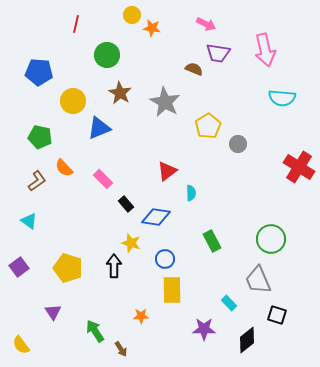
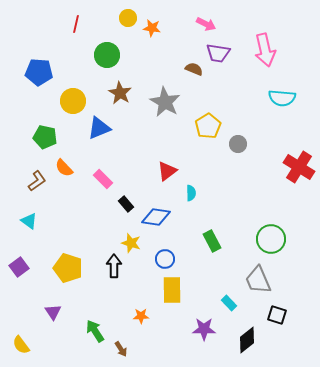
yellow circle at (132, 15): moved 4 px left, 3 px down
green pentagon at (40, 137): moved 5 px right
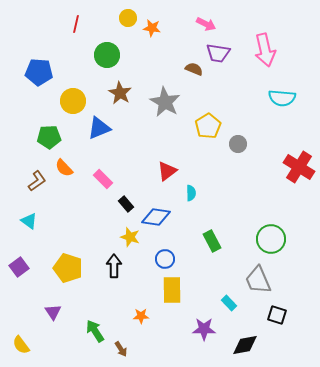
green pentagon at (45, 137): moved 4 px right; rotated 15 degrees counterclockwise
yellow star at (131, 243): moved 1 px left, 6 px up
black diamond at (247, 340): moved 2 px left, 5 px down; rotated 28 degrees clockwise
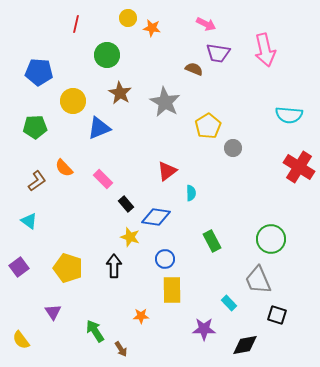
cyan semicircle at (282, 98): moved 7 px right, 17 px down
green pentagon at (49, 137): moved 14 px left, 10 px up
gray circle at (238, 144): moved 5 px left, 4 px down
yellow semicircle at (21, 345): moved 5 px up
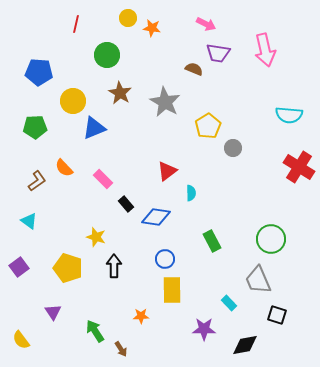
blue triangle at (99, 128): moved 5 px left
yellow star at (130, 237): moved 34 px left
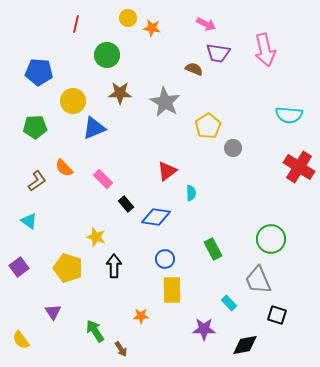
brown star at (120, 93): rotated 30 degrees counterclockwise
green rectangle at (212, 241): moved 1 px right, 8 px down
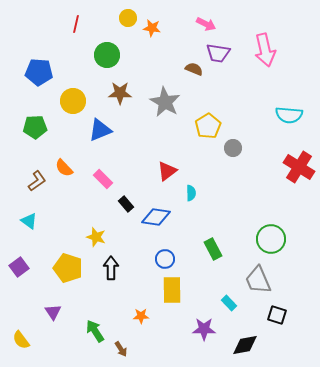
blue triangle at (94, 128): moved 6 px right, 2 px down
black arrow at (114, 266): moved 3 px left, 2 px down
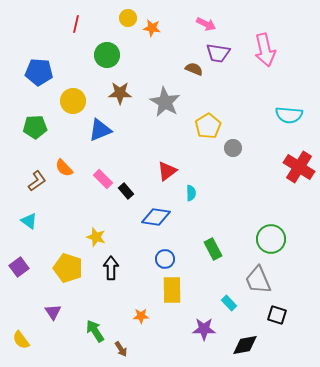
black rectangle at (126, 204): moved 13 px up
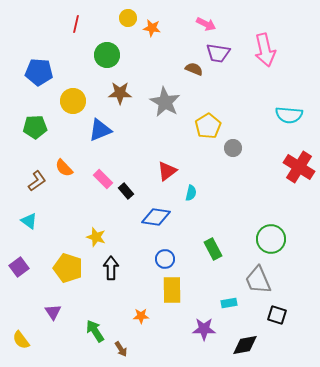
cyan semicircle at (191, 193): rotated 14 degrees clockwise
cyan rectangle at (229, 303): rotated 56 degrees counterclockwise
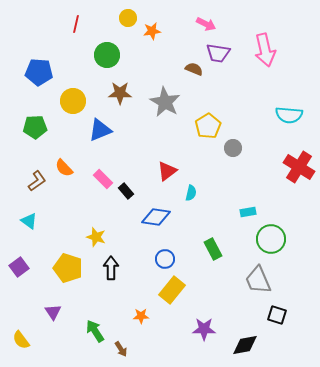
orange star at (152, 28): moved 3 px down; rotated 18 degrees counterclockwise
yellow rectangle at (172, 290): rotated 40 degrees clockwise
cyan rectangle at (229, 303): moved 19 px right, 91 px up
